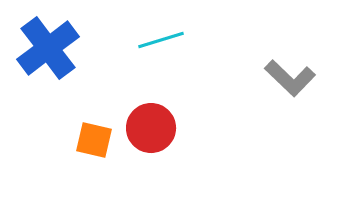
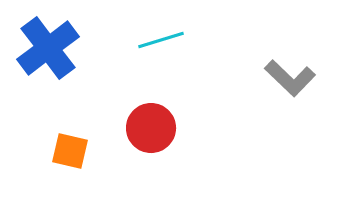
orange square: moved 24 px left, 11 px down
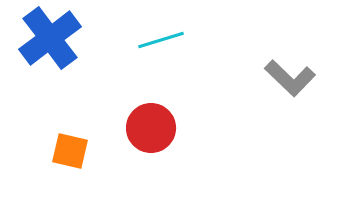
blue cross: moved 2 px right, 10 px up
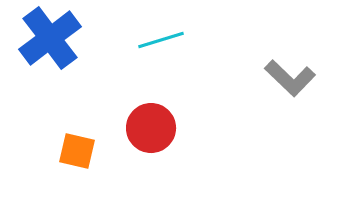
orange square: moved 7 px right
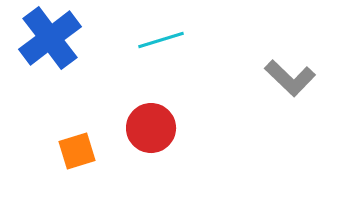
orange square: rotated 30 degrees counterclockwise
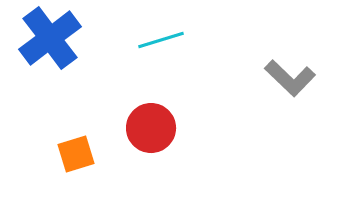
orange square: moved 1 px left, 3 px down
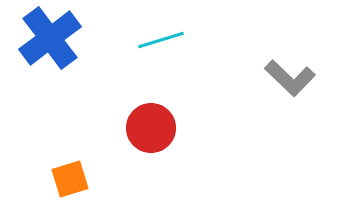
orange square: moved 6 px left, 25 px down
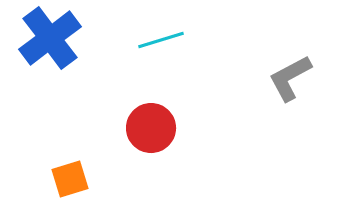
gray L-shape: rotated 108 degrees clockwise
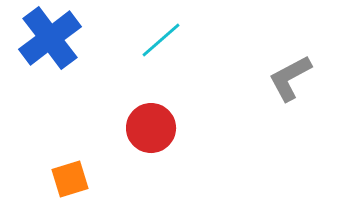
cyan line: rotated 24 degrees counterclockwise
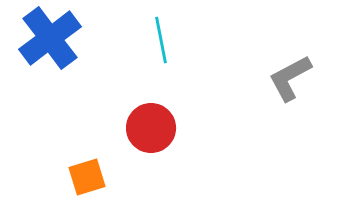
cyan line: rotated 60 degrees counterclockwise
orange square: moved 17 px right, 2 px up
